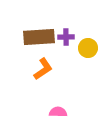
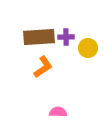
orange L-shape: moved 2 px up
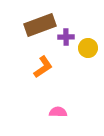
brown rectangle: moved 1 px right, 12 px up; rotated 16 degrees counterclockwise
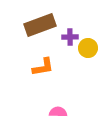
purple cross: moved 4 px right
orange L-shape: rotated 25 degrees clockwise
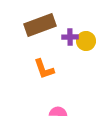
yellow circle: moved 2 px left, 7 px up
orange L-shape: moved 1 px right, 2 px down; rotated 80 degrees clockwise
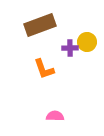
purple cross: moved 11 px down
yellow circle: moved 1 px right, 1 px down
pink semicircle: moved 3 px left, 4 px down
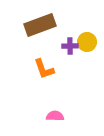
purple cross: moved 2 px up
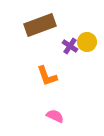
purple cross: rotated 35 degrees clockwise
orange L-shape: moved 3 px right, 7 px down
pink semicircle: rotated 24 degrees clockwise
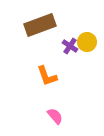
pink semicircle: rotated 24 degrees clockwise
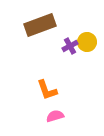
purple cross: rotated 28 degrees clockwise
orange L-shape: moved 14 px down
pink semicircle: rotated 66 degrees counterclockwise
